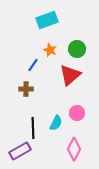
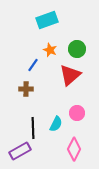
cyan semicircle: moved 1 px down
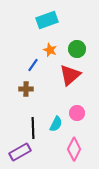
purple rectangle: moved 1 px down
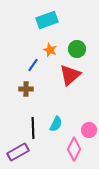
pink circle: moved 12 px right, 17 px down
purple rectangle: moved 2 px left
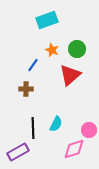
orange star: moved 2 px right
pink diamond: rotated 45 degrees clockwise
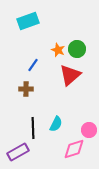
cyan rectangle: moved 19 px left, 1 px down
orange star: moved 6 px right
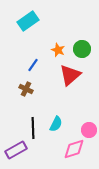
cyan rectangle: rotated 15 degrees counterclockwise
green circle: moved 5 px right
brown cross: rotated 24 degrees clockwise
purple rectangle: moved 2 px left, 2 px up
